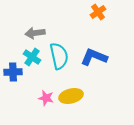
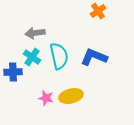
orange cross: moved 1 px up
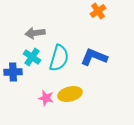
cyan semicircle: moved 2 px down; rotated 28 degrees clockwise
yellow ellipse: moved 1 px left, 2 px up
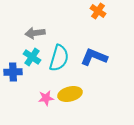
orange cross: rotated 21 degrees counterclockwise
pink star: rotated 21 degrees counterclockwise
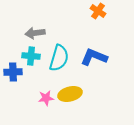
cyan cross: moved 1 px left, 1 px up; rotated 30 degrees counterclockwise
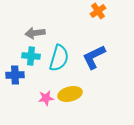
orange cross: rotated 21 degrees clockwise
blue L-shape: rotated 48 degrees counterclockwise
blue cross: moved 2 px right, 3 px down
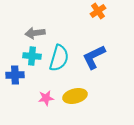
cyan cross: moved 1 px right
yellow ellipse: moved 5 px right, 2 px down
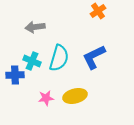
gray arrow: moved 6 px up
cyan cross: moved 5 px down; rotated 18 degrees clockwise
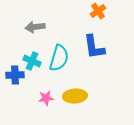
blue L-shape: moved 10 px up; rotated 72 degrees counterclockwise
yellow ellipse: rotated 10 degrees clockwise
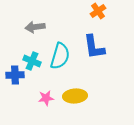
cyan semicircle: moved 1 px right, 2 px up
